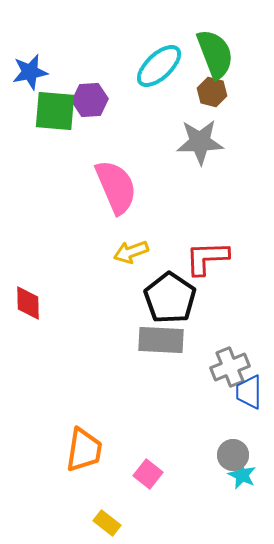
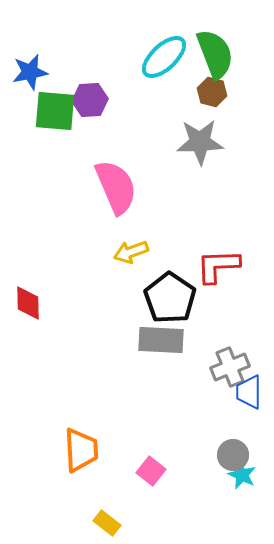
cyan ellipse: moved 5 px right, 9 px up
red L-shape: moved 11 px right, 8 px down
orange trapezoid: moved 3 px left; rotated 12 degrees counterclockwise
pink square: moved 3 px right, 3 px up
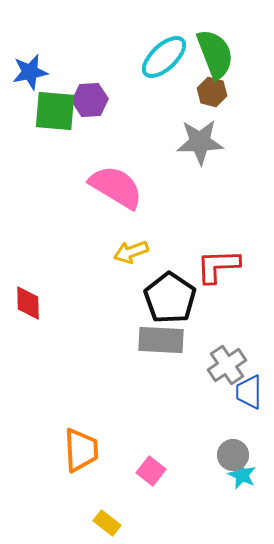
pink semicircle: rotated 36 degrees counterclockwise
gray cross: moved 3 px left, 2 px up; rotated 12 degrees counterclockwise
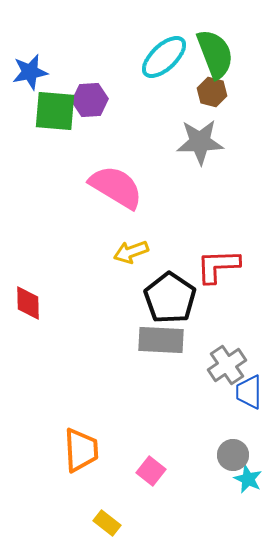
cyan star: moved 6 px right, 4 px down
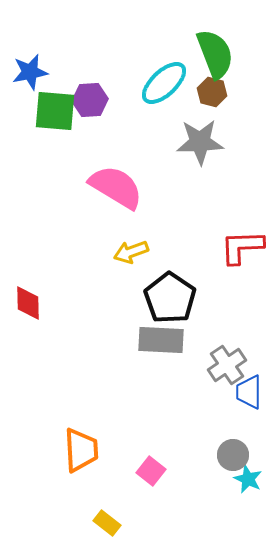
cyan ellipse: moved 26 px down
red L-shape: moved 24 px right, 19 px up
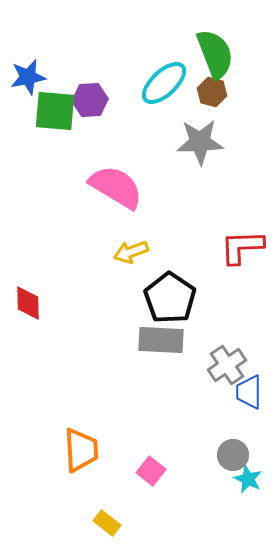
blue star: moved 2 px left, 5 px down
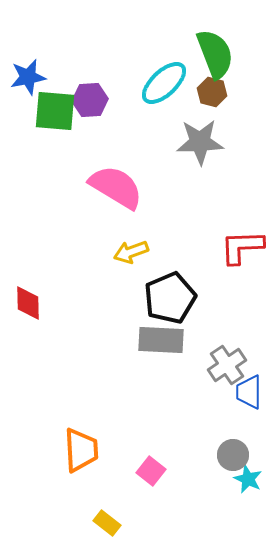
black pentagon: rotated 15 degrees clockwise
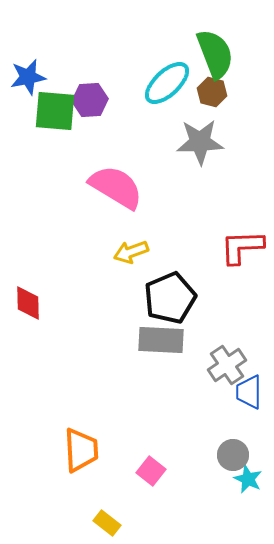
cyan ellipse: moved 3 px right
